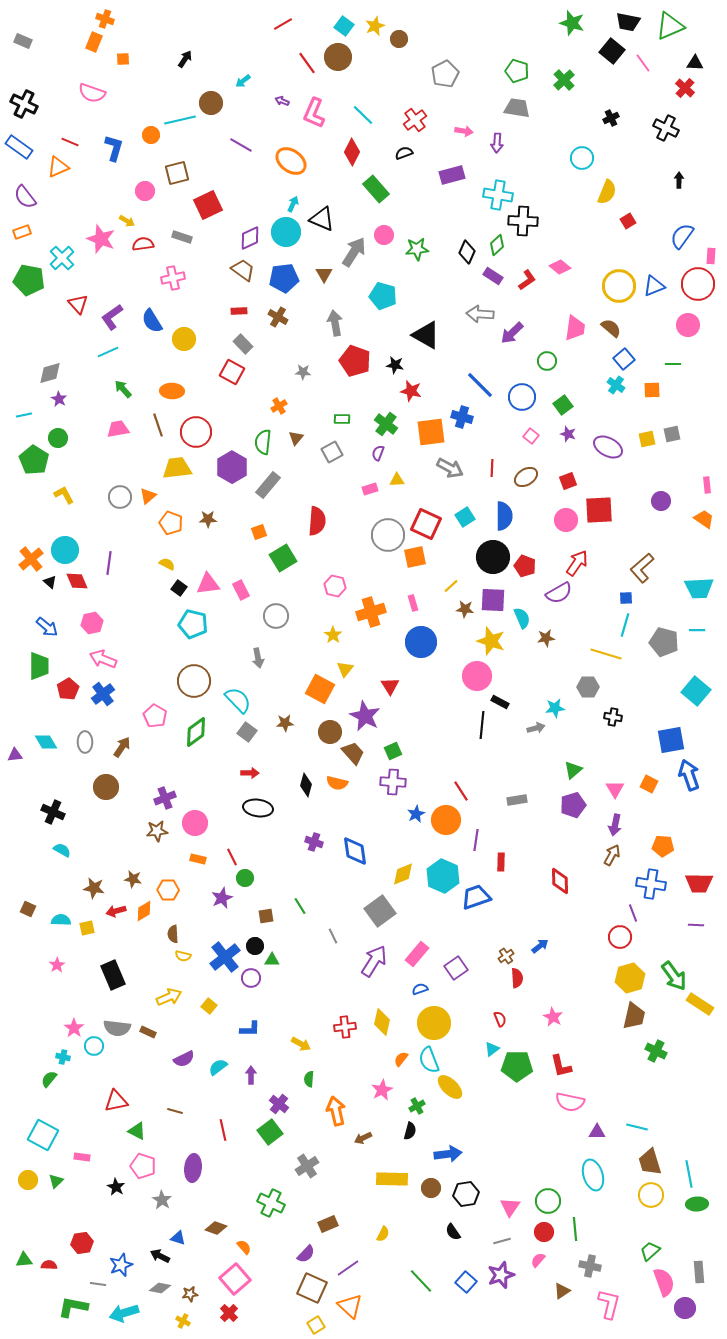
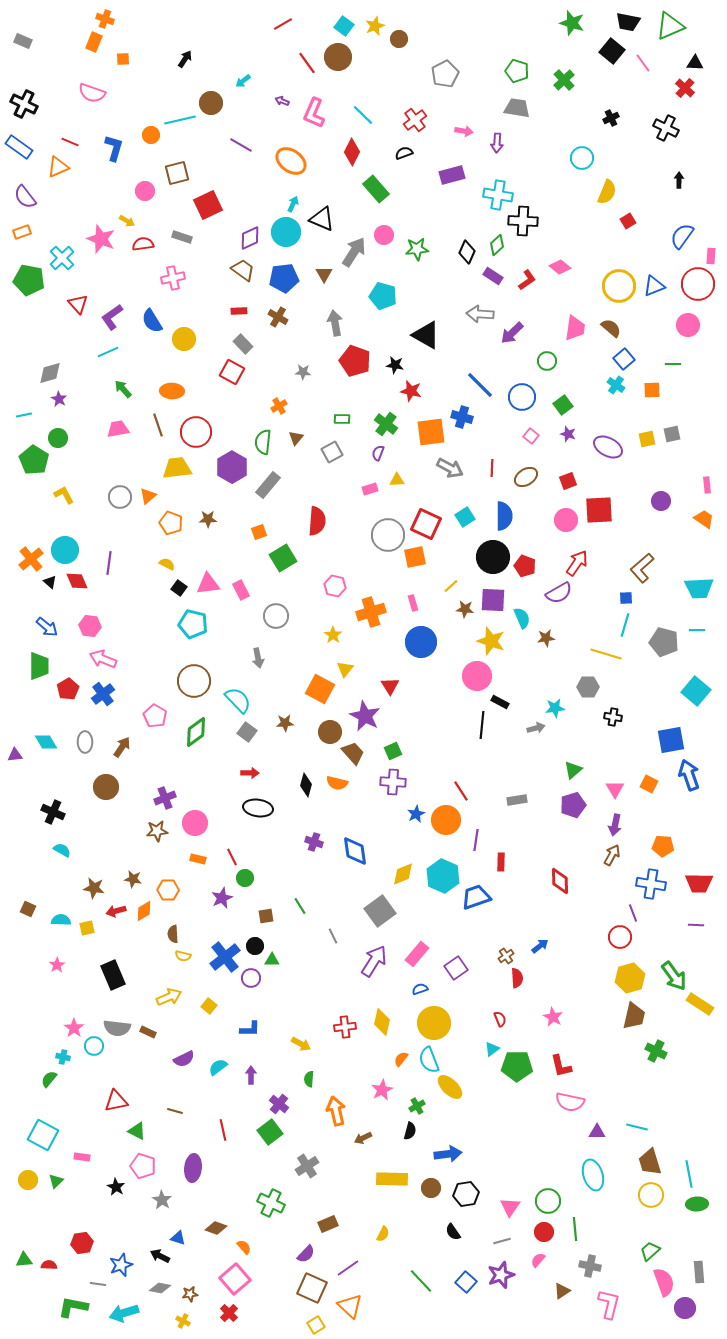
pink hexagon at (92, 623): moved 2 px left, 3 px down; rotated 20 degrees clockwise
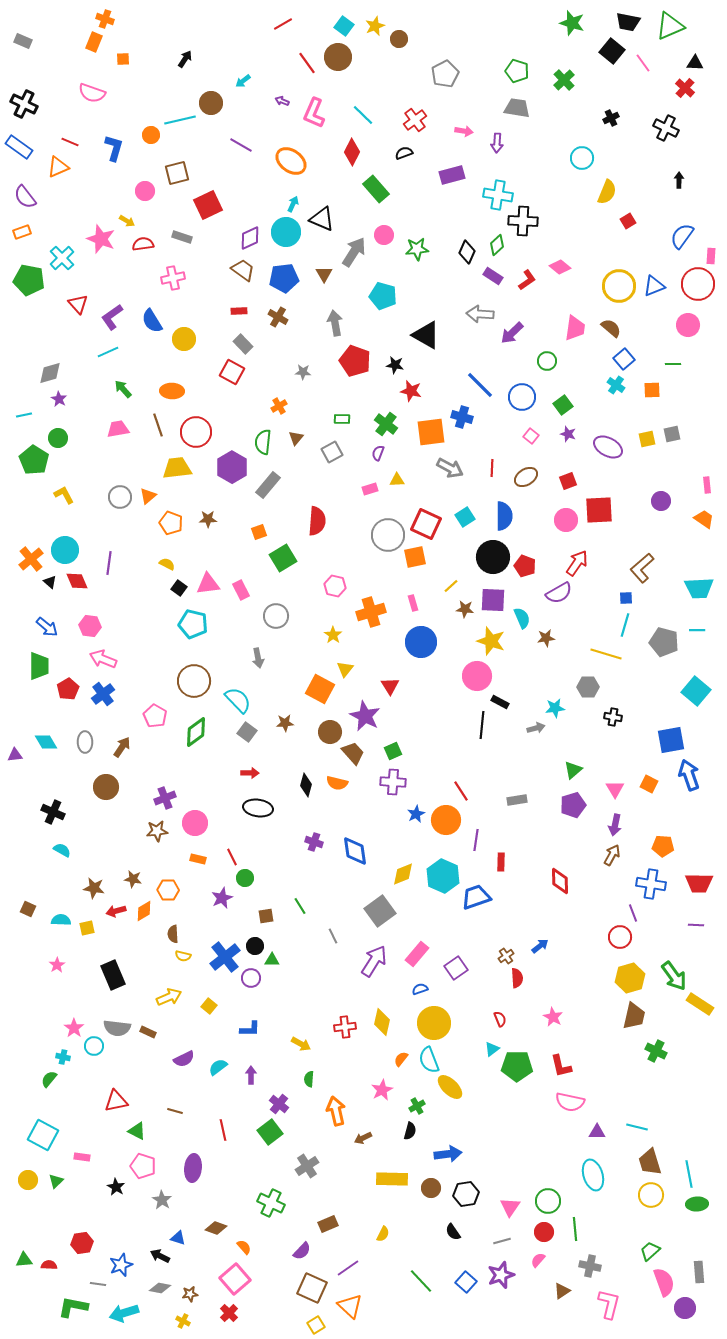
purple semicircle at (306, 1254): moved 4 px left, 3 px up
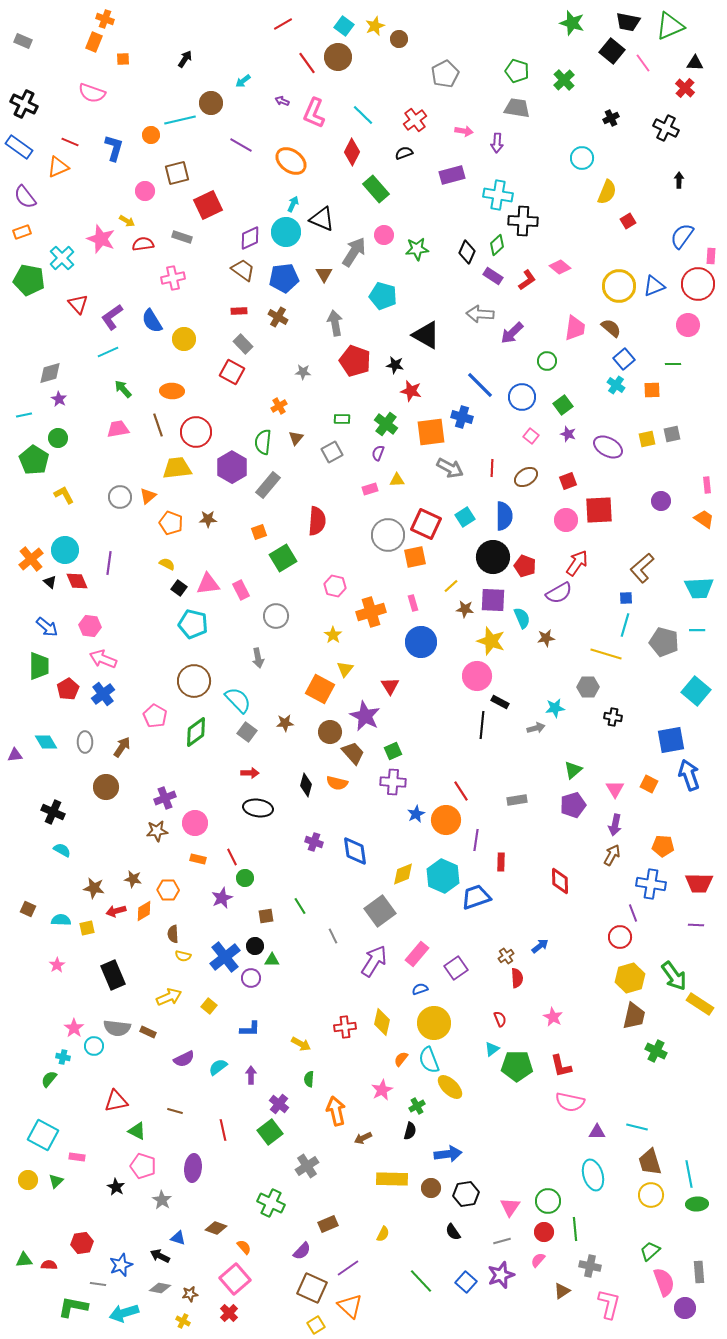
pink rectangle at (82, 1157): moved 5 px left
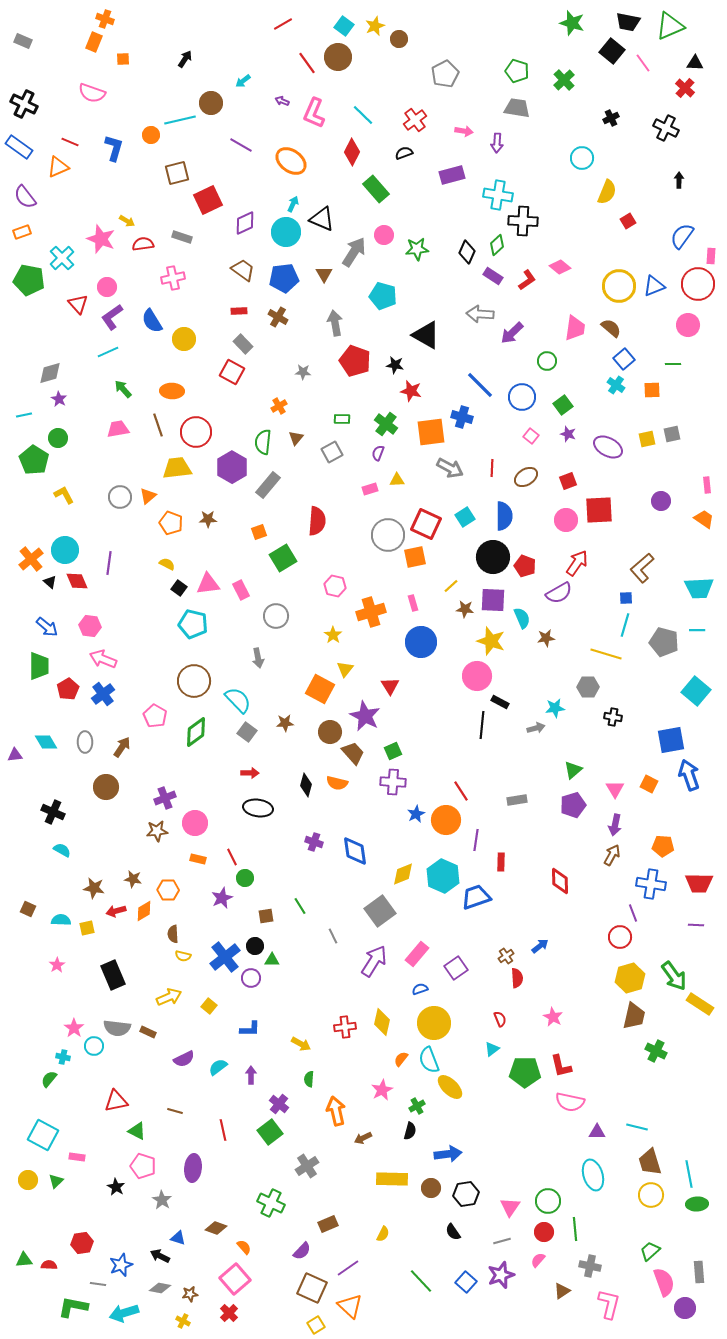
pink circle at (145, 191): moved 38 px left, 96 px down
red square at (208, 205): moved 5 px up
purple diamond at (250, 238): moved 5 px left, 15 px up
green pentagon at (517, 1066): moved 8 px right, 6 px down
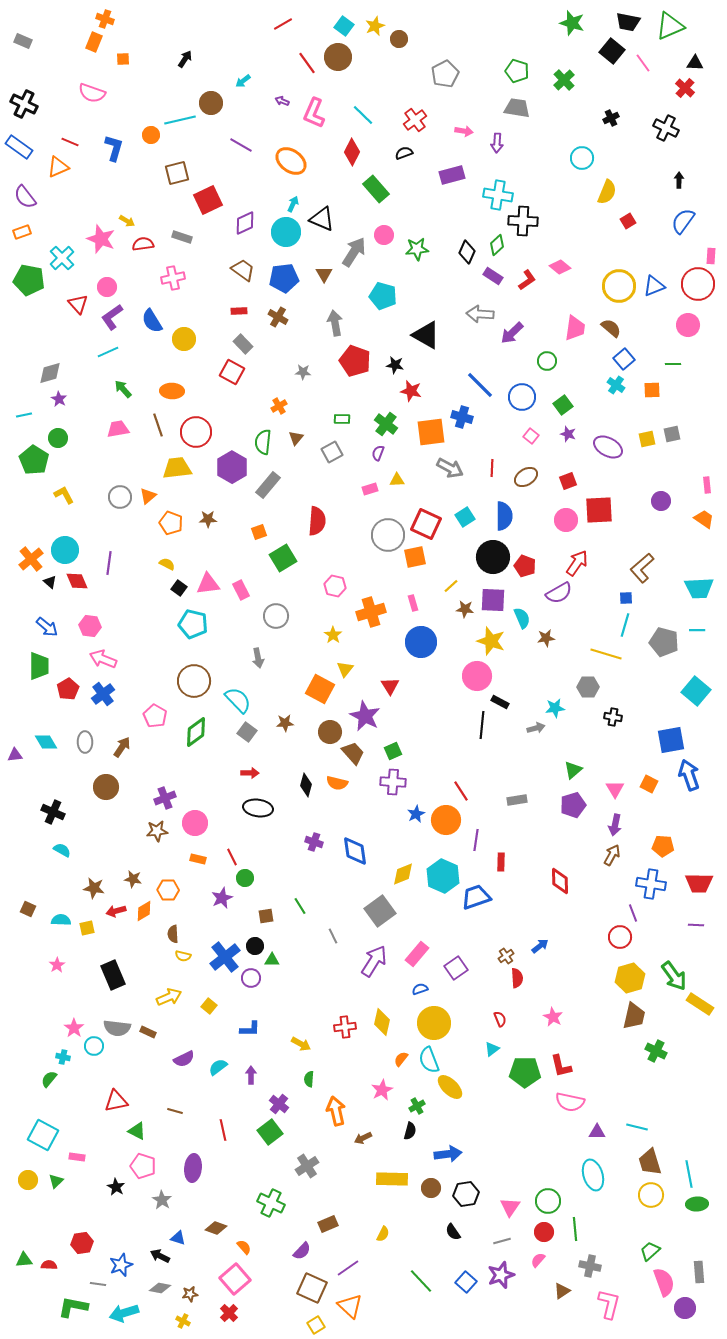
blue semicircle at (682, 236): moved 1 px right, 15 px up
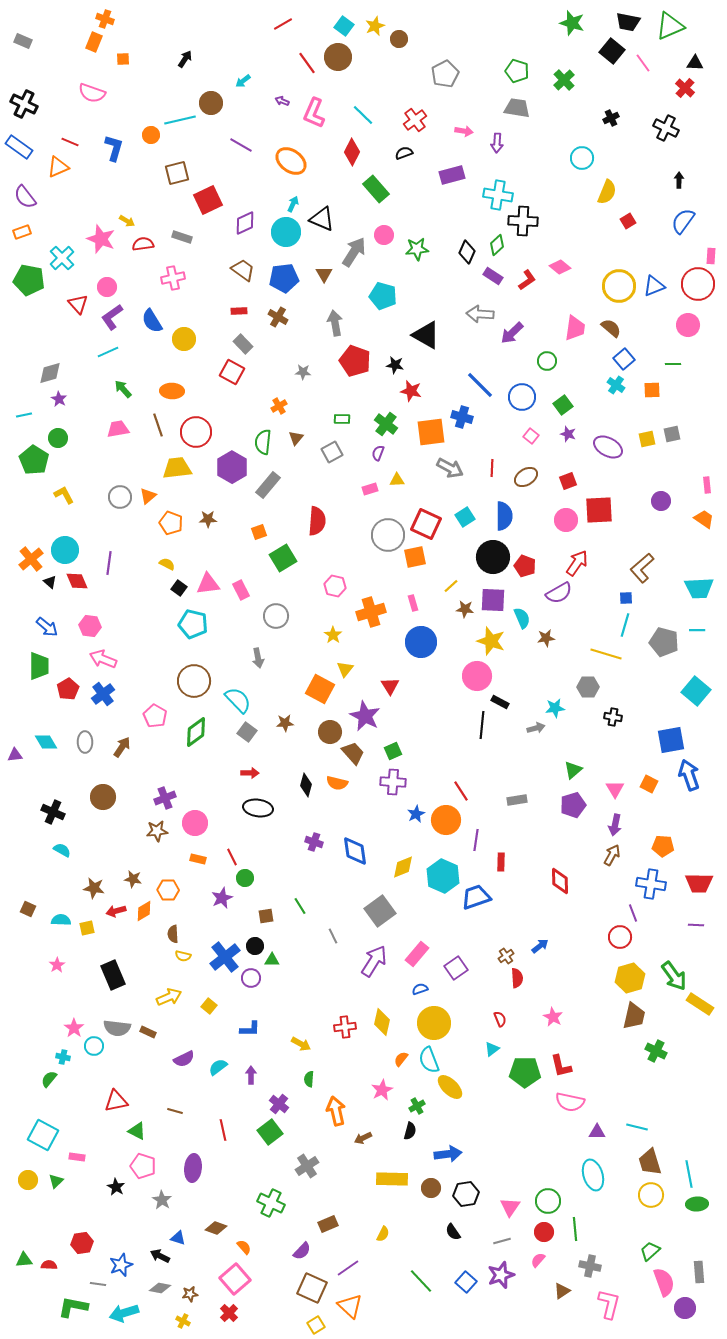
brown circle at (106, 787): moved 3 px left, 10 px down
yellow diamond at (403, 874): moved 7 px up
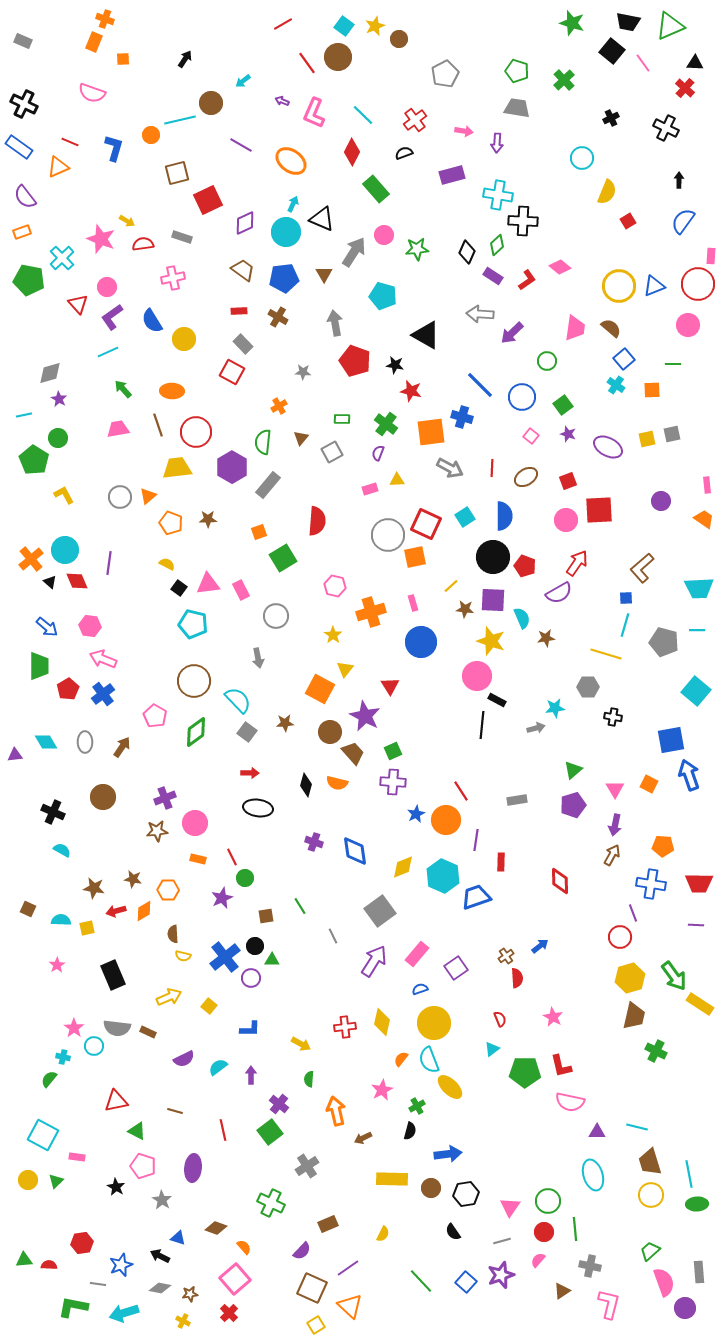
brown triangle at (296, 438): moved 5 px right
black rectangle at (500, 702): moved 3 px left, 2 px up
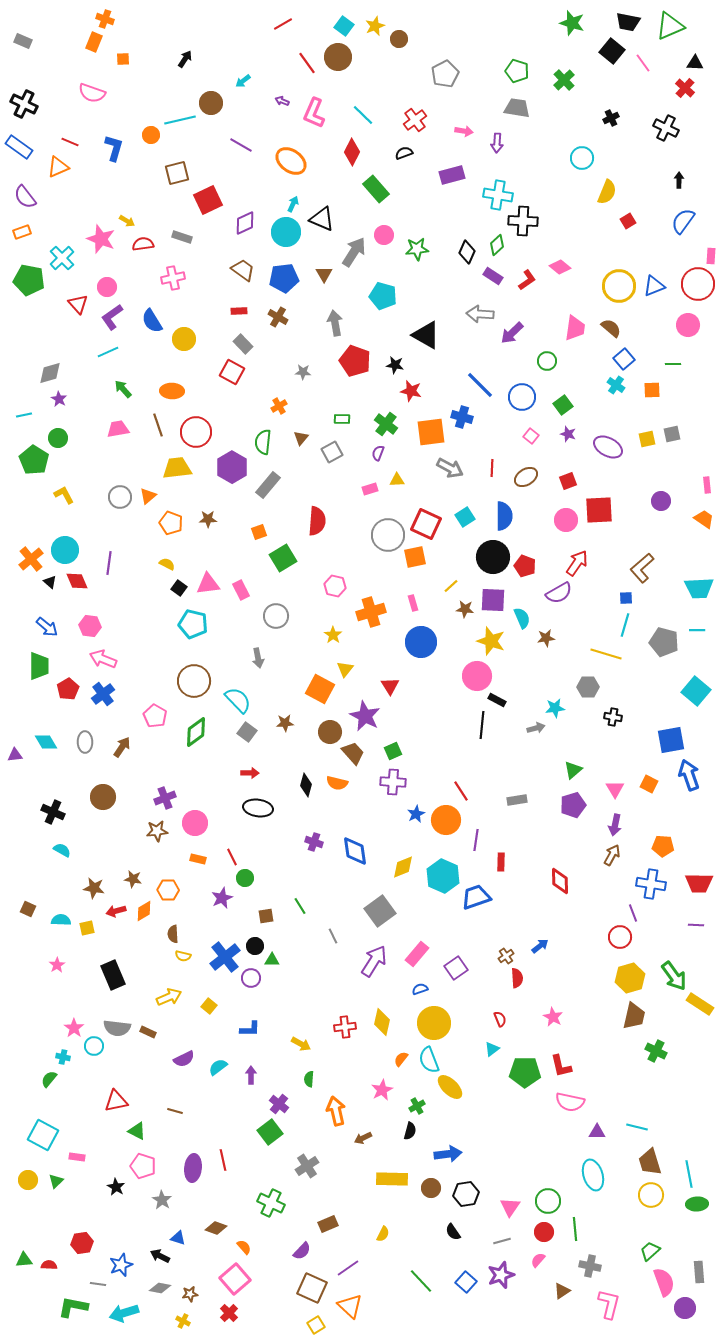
red line at (223, 1130): moved 30 px down
